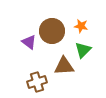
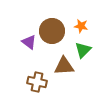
brown cross: rotated 30 degrees clockwise
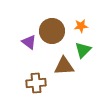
orange star: rotated 16 degrees counterclockwise
brown cross: moved 1 px left, 1 px down; rotated 18 degrees counterclockwise
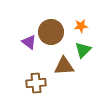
brown circle: moved 1 px left, 1 px down
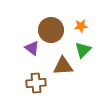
brown circle: moved 2 px up
purple triangle: moved 3 px right, 6 px down
brown triangle: moved 1 px left
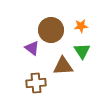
green triangle: moved 1 px left, 1 px down; rotated 18 degrees counterclockwise
